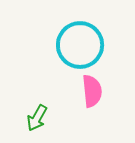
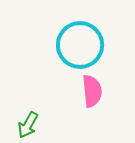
green arrow: moved 9 px left, 7 px down
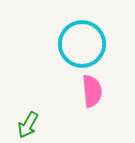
cyan circle: moved 2 px right, 1 px up
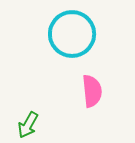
cyan circle: moved 10 px left, 10 px up
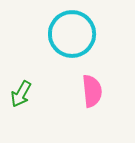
green arrow: moved 7 px left, 31 px up
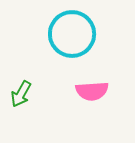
pink semicircle: rotated 92 degrees clockwise
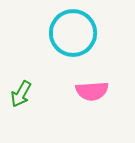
cyan circle: moved 1 px right, 1 px up
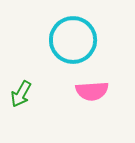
cyan circle: moved 7 px down
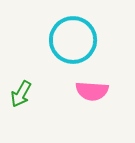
pink semicircle: rotated 8 degrees clockwise
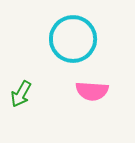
cyan circle: moved 1 px up
